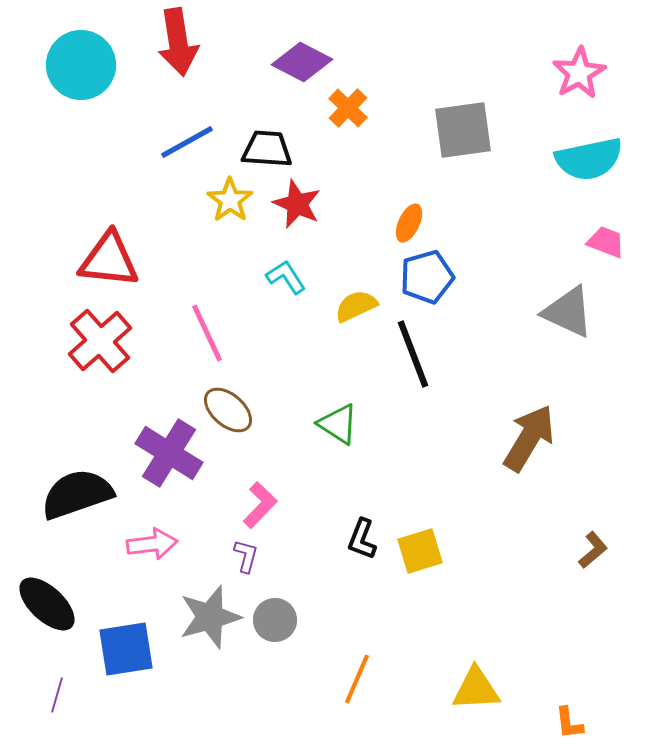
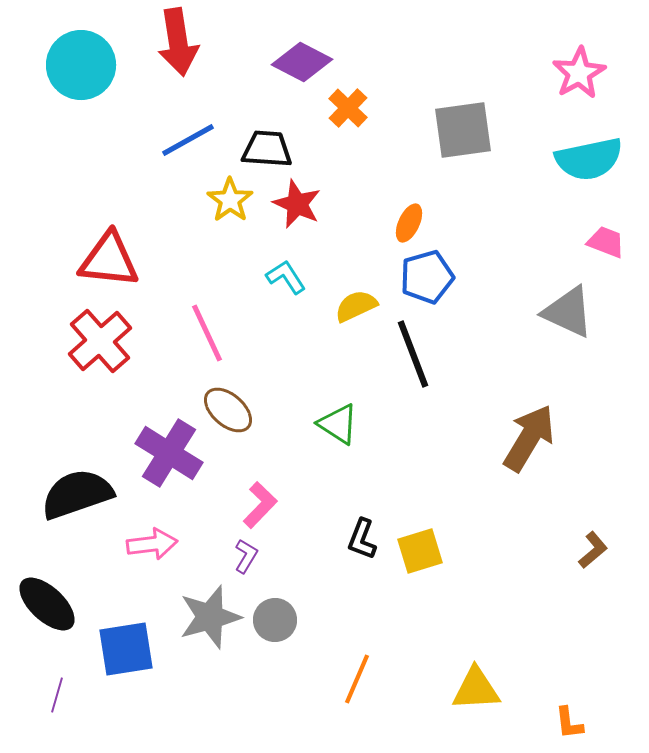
blue line: moved 1 px right, 2 px up
purple L-shape: rotated 16 degrees clockwise
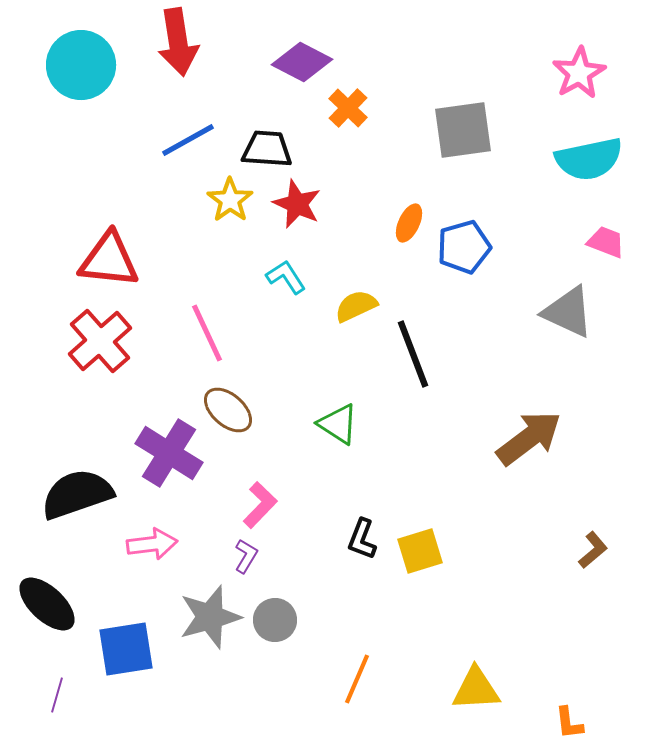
blue pentagon: moved 37 px right, 30 px up
brown arrow: rotated 22 degrees clockwise
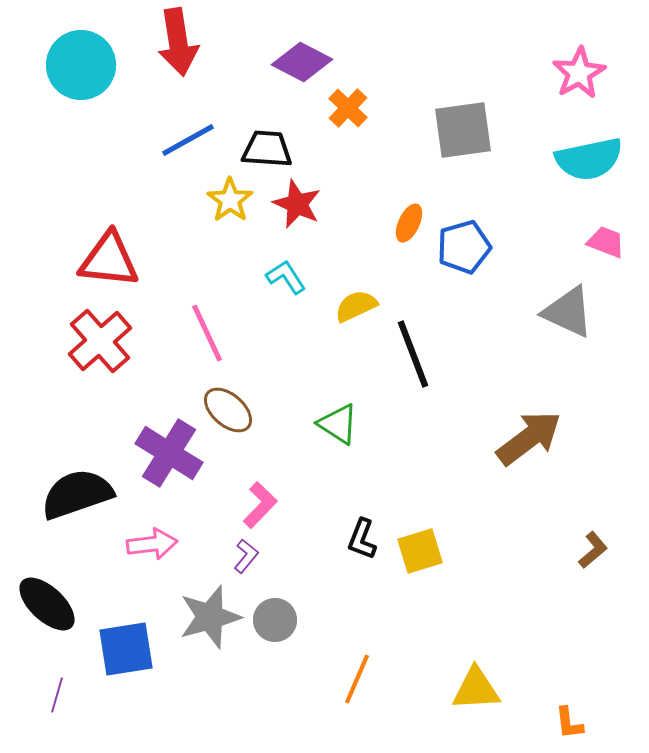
purple L-shape: rotated 8 degrees clockwise
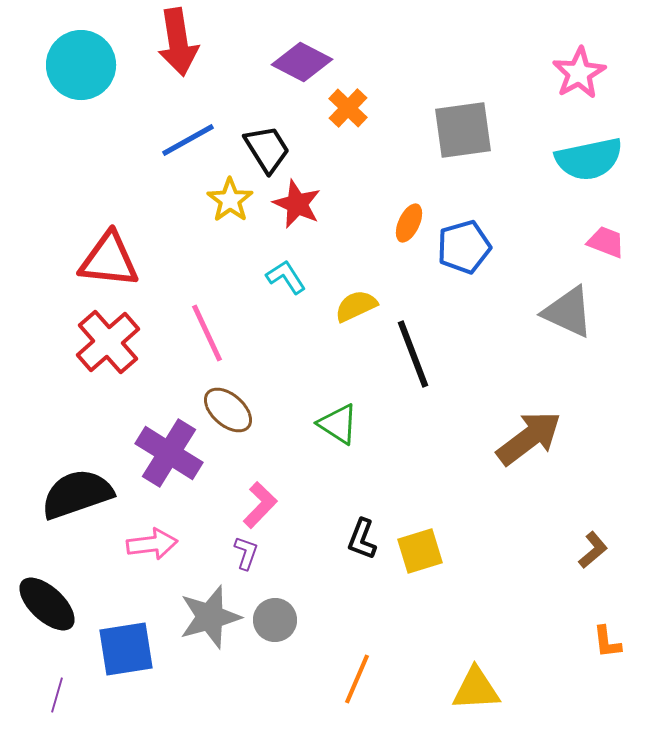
black trapezoid: rotated 54 degrees clockwise
red cross: moved 8 px right, 1 px down
purple L-shape: moved 3 px up; rotated 20 degrees counterclockwise
orange L-shape: moved 38 px right, 81 px up
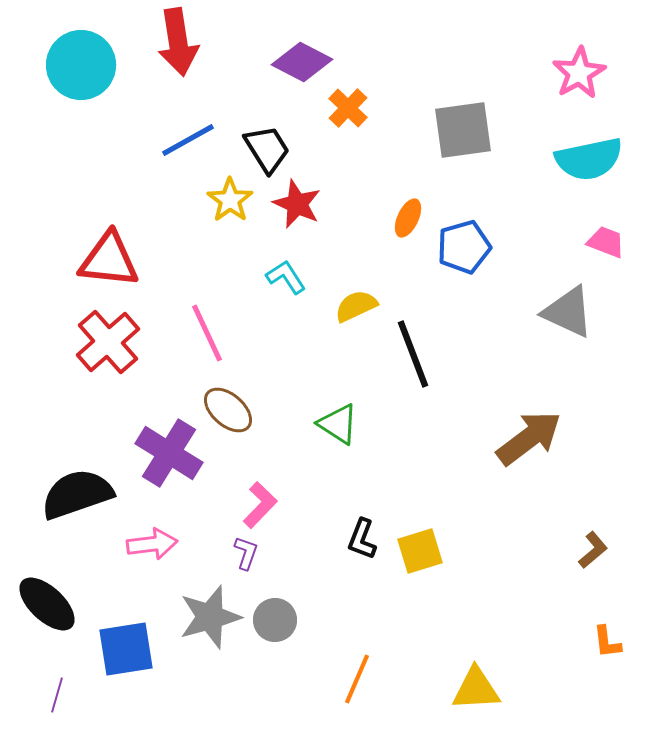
orange ellipse: moved 1 px left, 5 px up
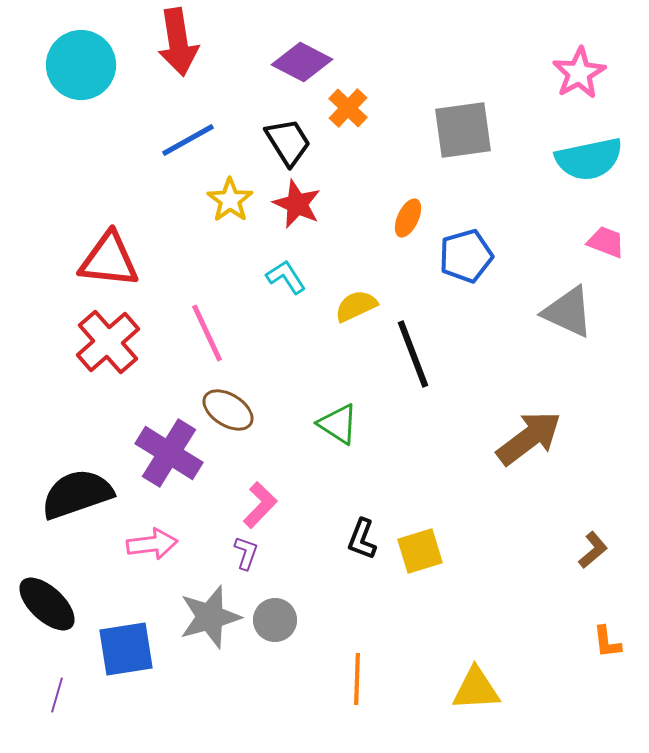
black trapezoid: moved 21 px right, 7 px up
blue pentagon: moved 2 px right, 9 px down
brown ellipse: rotated 9 degrees counterclockwise
orange line: rotated 21 degrees counterclockwise
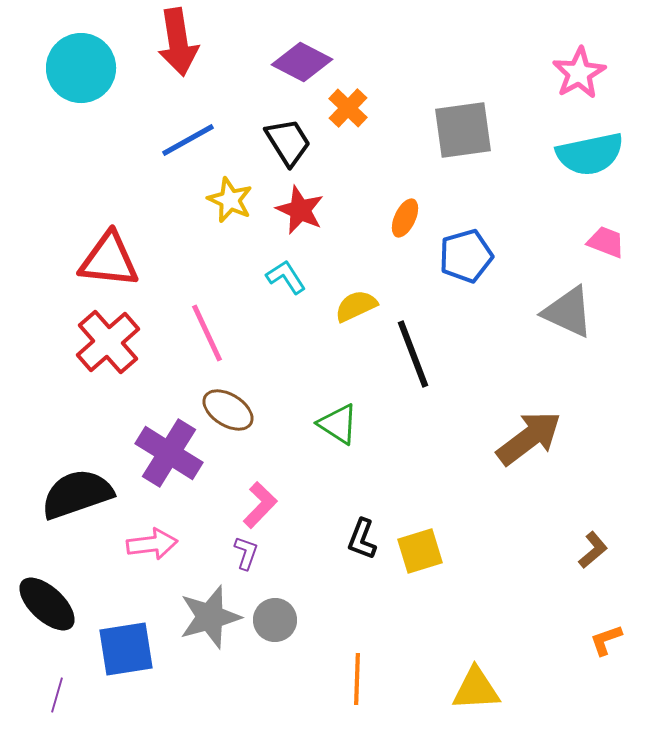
cyan circle: moved 3 px down
cyan semicircle: moved 1 px right, 5 px up
yellow star: rotated 12 degrees counterclockwise
red star: moved 3 px right, 6 px down
orange ellipse: moved 3 px left
orange L-shape: moved 1 px left, 2 px up; rotated 78 degrees clockwise
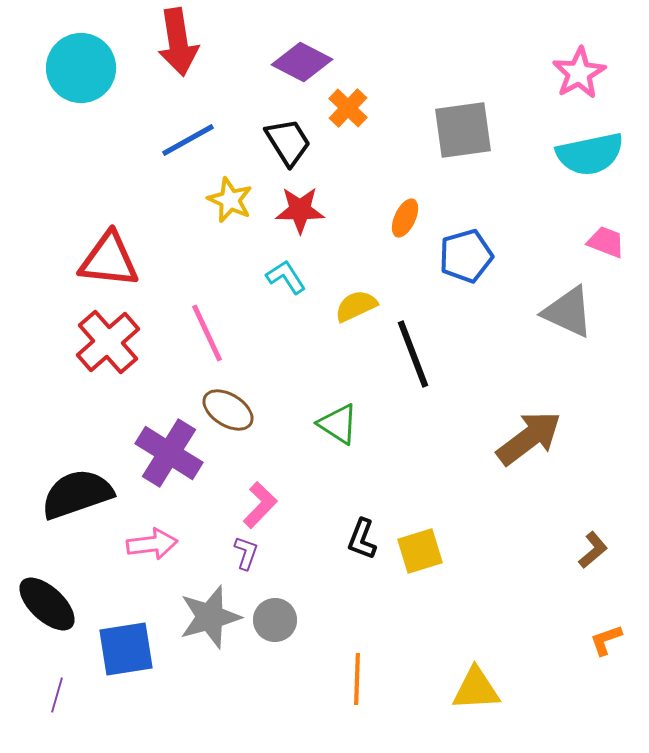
red star: rotated 24 degrees counterclockwise
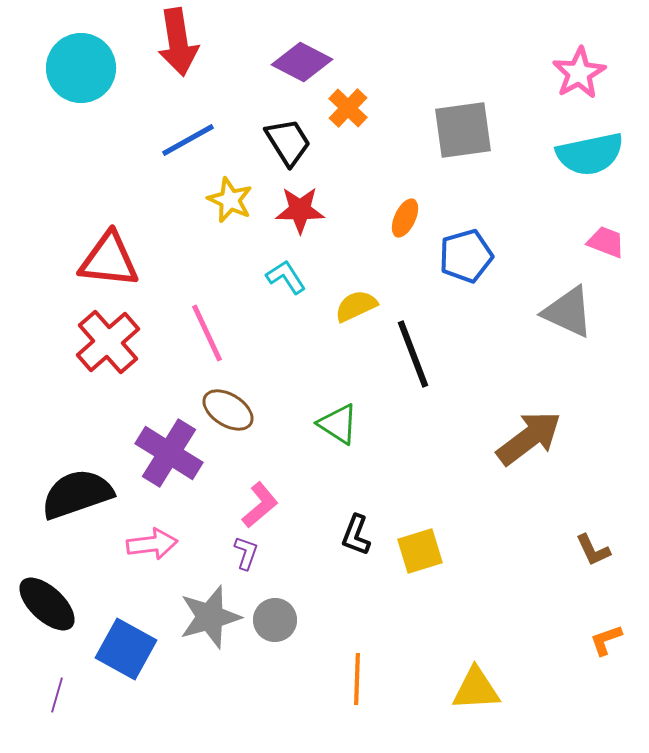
pink L-shape: rotated 6 degrees clockwise
black L-shape: moved 6 px left, 4 px up
brown L-shape: rotated 105 degrees clockwise
blue square: rotated 38 degrees clockwise
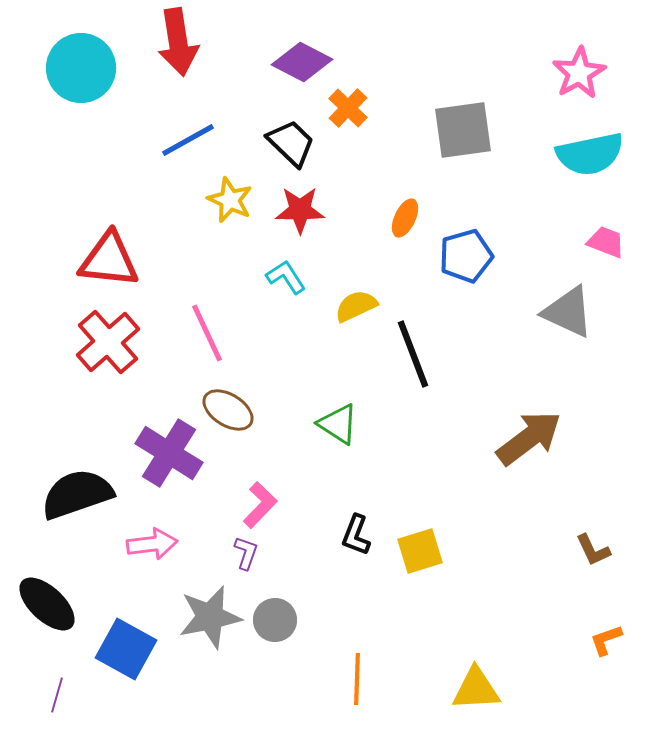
black trapezoid: moved 3 px right, 1 px down; rotated 14 degrees counterclockwise
pink L-shape: rotated 6 degrees counterclockwise
gray star: rotated 4 degrees clockwise
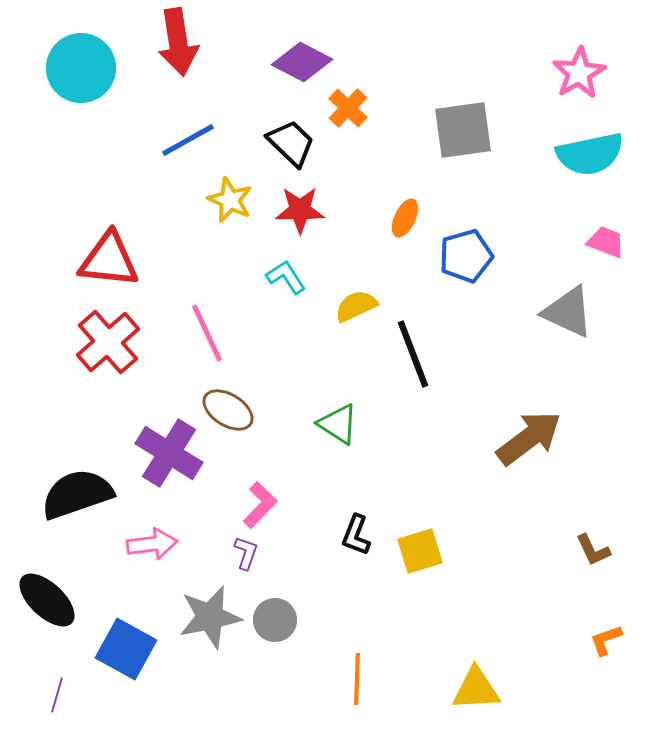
black ellipse: moved 4 px up
